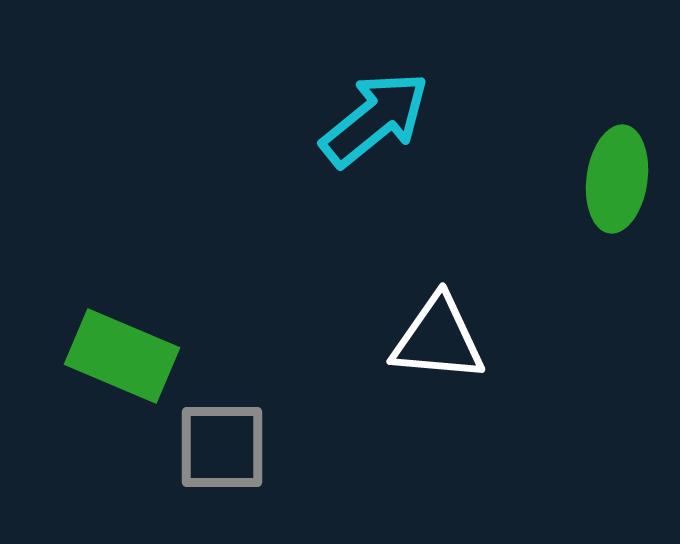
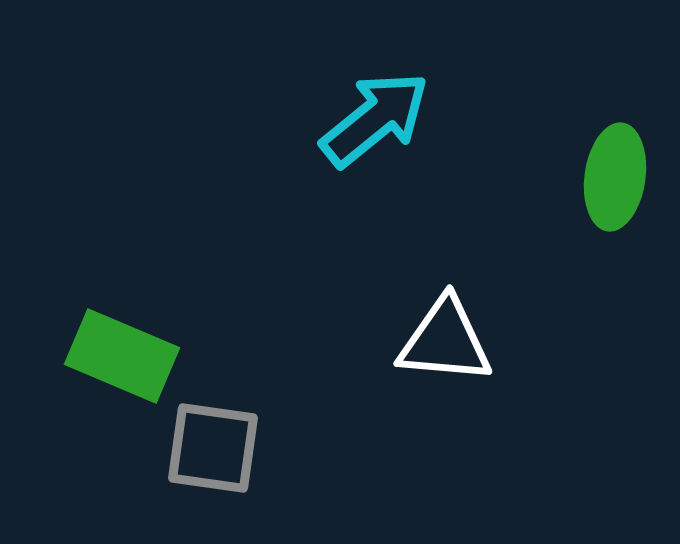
green ellipse: moved 2 px left, 2 px up
white triangle: moved 7 px right, 2 px down
gray square: moved 9 px left, 1 px down; rotated 8 degrees clockwise
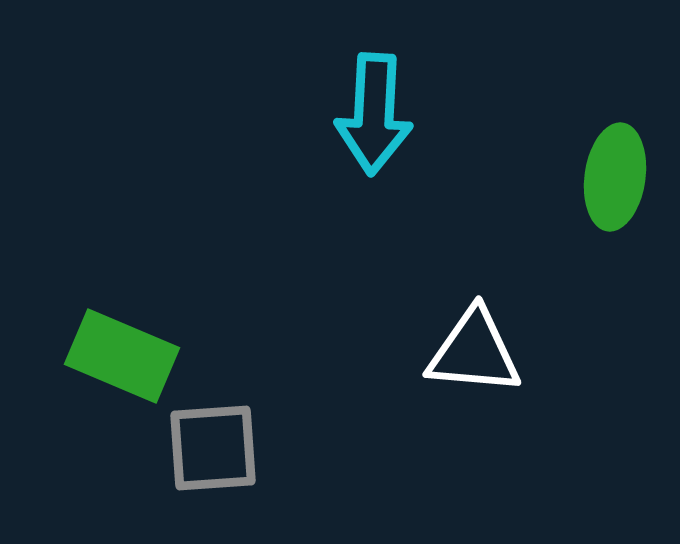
cyan arrow: moved 1 px left, 5 px up; rotated 132 degrees clockwise
white triangle: moved 29 px right, 11 px down
gray square: rotated 12 degrees counterclockwise
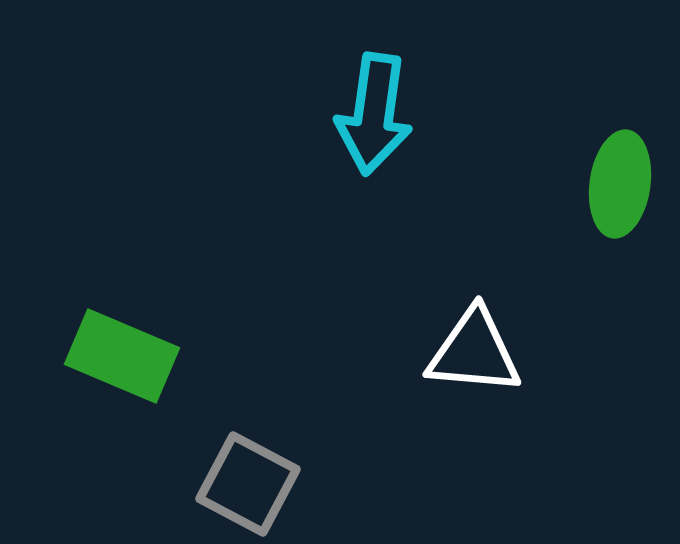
cyan arrow: rotated 5 degrees clockwise
green ellipse: moved 5 px right, 7 px down
gray square: moved 35 px right, 36 px down; rotated 32 degrees clockwise
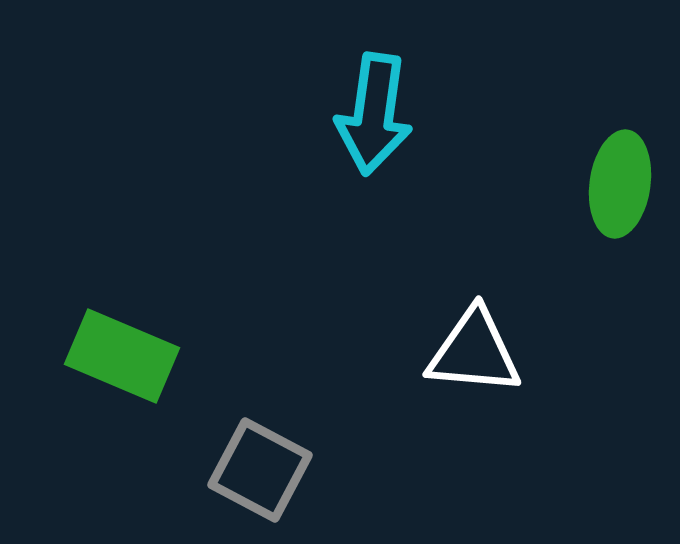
gray square: moved 12 px right, 14 px up
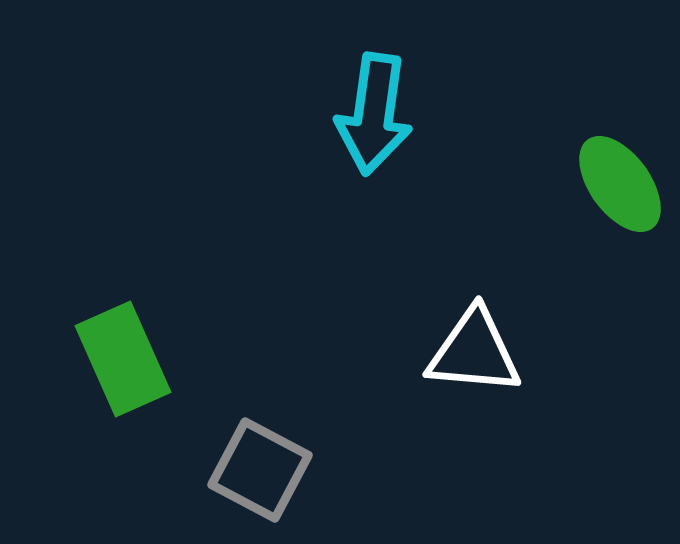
green ellipse: rotated 44 degrees counterclockwise
green rectangle: moved 1 px right, 3 px down; rotated 43 degrees clockwise
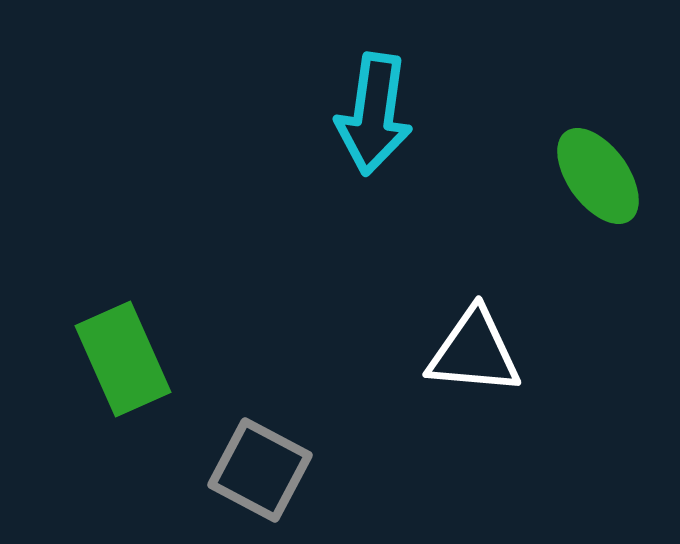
green ellipse: moved 22 px left, 8 px up
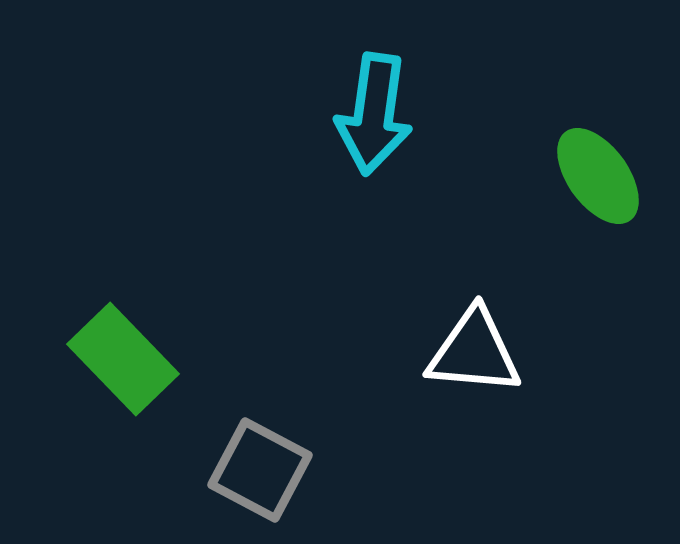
green rectangle: rotated 20 degrees counterclockwise
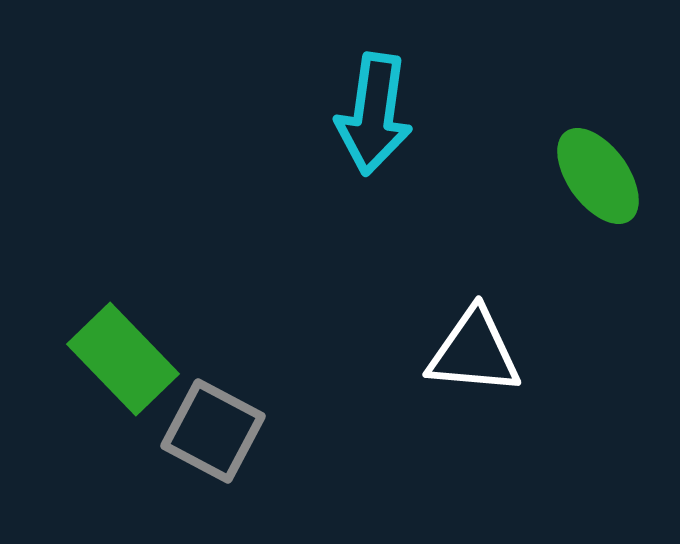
gray square: moved 47 px left, 39 px up
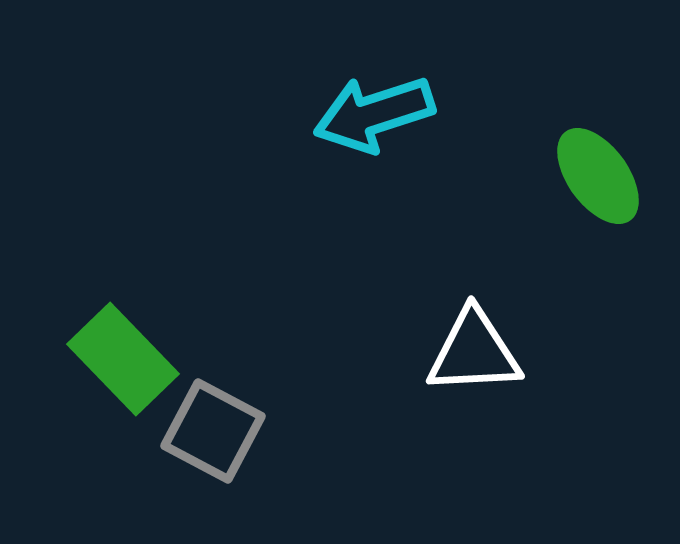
cyan arrow: rotated 64 degrees clockwise
white triangle: rotated 8 degrees counterclockwise
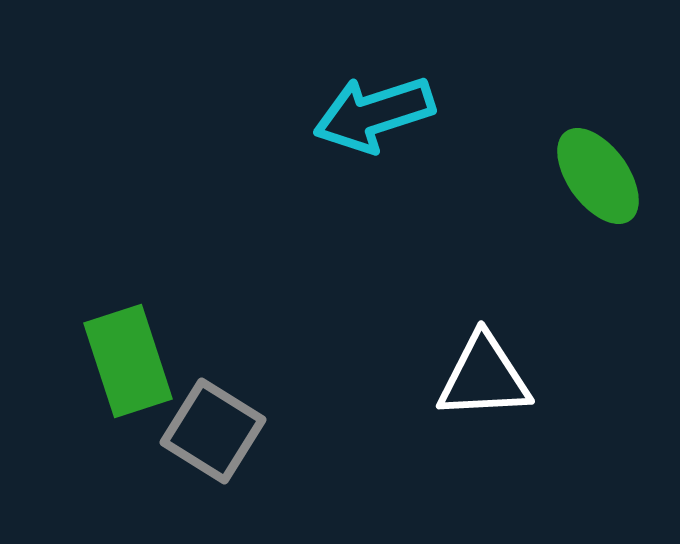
white triangle: moved 10 px right, 25 px down
green rectangle: moved 5 px right, 2 px down; rotated 26 degrees clockwise
gray square: rotated 4 degrees clockwise
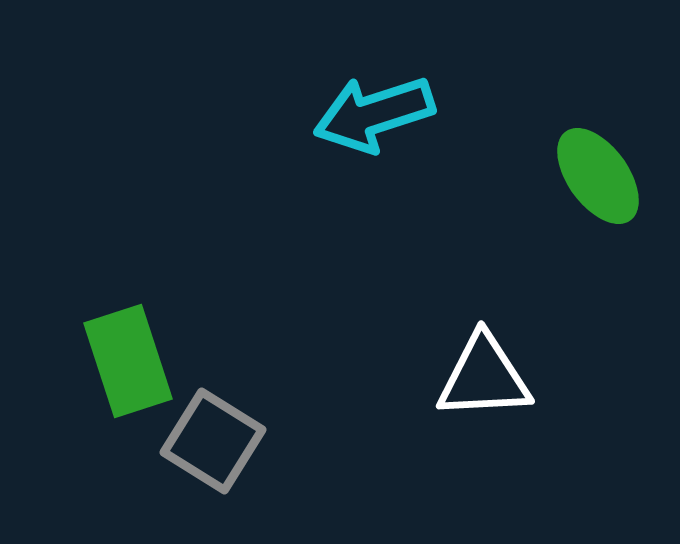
gray square: moved 10 px down
